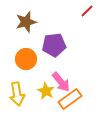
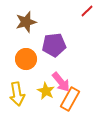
orange rectangle: rotated 25 degrees counterclockwise
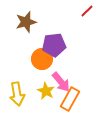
orange circle: moved 16 px right
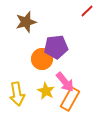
purple pentagon: moved 2 px right, 2 px down
pink arrow: moved 4 px right
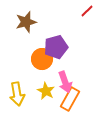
purple pentagon: rotated 10 degrees counterclockwise
pink arrow: rotated 20 degrees clockwise
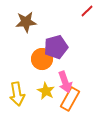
brown star: rotated 10 degrees clockwise
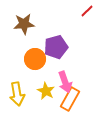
brown star: moved 2 px left, 2 px down
orange circle: moved 7 px left
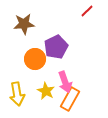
purple pentagon: rotated 10 degrees counterclockwise
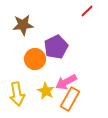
brown star: moved 1 px left, 1 px down
pink arrow: moved 1 px right; rotated 80 degrees clockwise
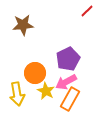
purple pentagon: moved 12 px right, 12 px down
orange circle: moved 14 px down
